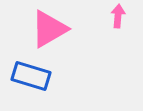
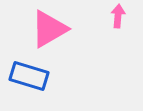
blue rectangle: moved 2 px left
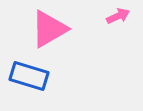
pink arrow: rotated 60 degrees clockwise
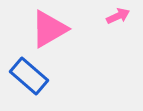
blue rectangle: rotated 24 degrees clockwise
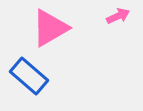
pink triangle: moved 1 px right, 1 px up
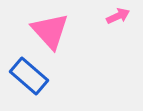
pink triangle: moved 3 px down; rotated 42 degrees counterclockwise
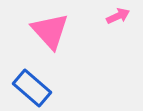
blue rectangle: moved 3 px right, 12 px down
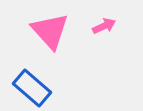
pink arrow: moved 14 px left, 10 px down
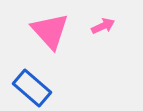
pink arrow: moved 1 px left
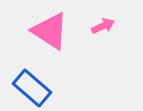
pink triangle: rotated 15 degrees counterclockwise
